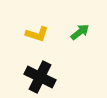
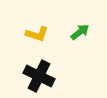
black cross: moved 1 px left, 1 px up
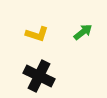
green arrow: moved 3 px right
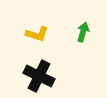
green arrow: rotated 36 degrees counterclockwise
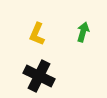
yellow L-shape: rotated 95 degrees clockwise
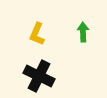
green arrow: rotated 18 degrees counterclockwise
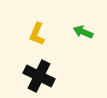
green arrow: rotated 66 degrees counterclockwise
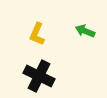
green arrow: moved 2 px right, 1 px up
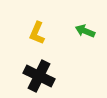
yellow L-shape: moved 1 px up
